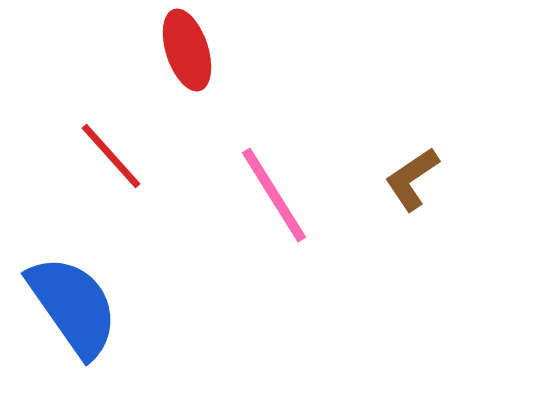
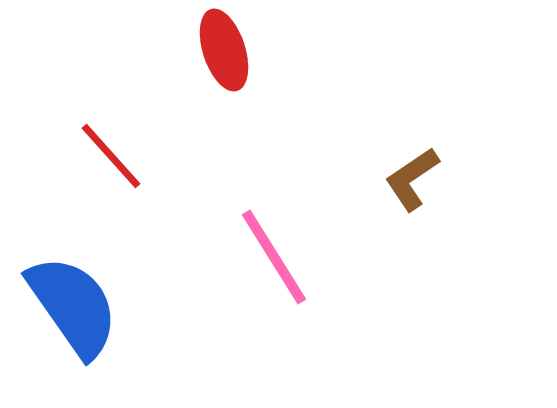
red ellipse: moved 37 px right
pink line: moved 62 px down
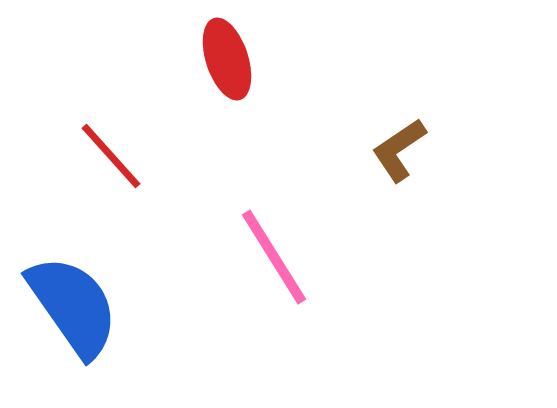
red ellipse: moved 3 px right, 9 px down
brown L-shape: moved 13 px left, 29 px up
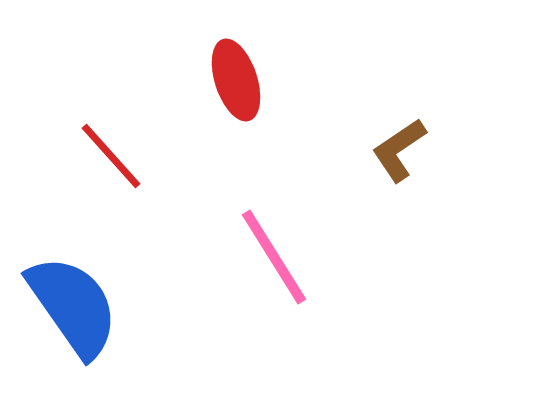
red ellipse: moved 9 px right, 21 px down
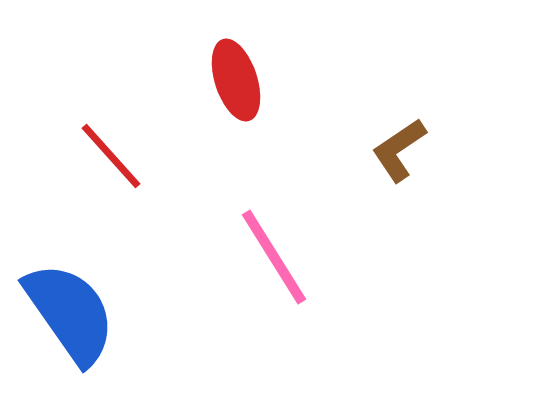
blue semicircle: moved 3 px left, 7 px down
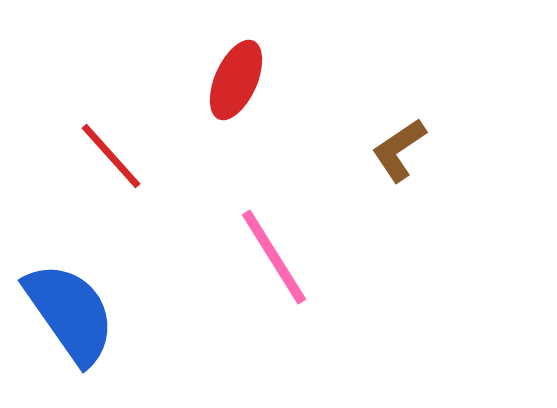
red ellipse: rotated 42 degrees clockwise
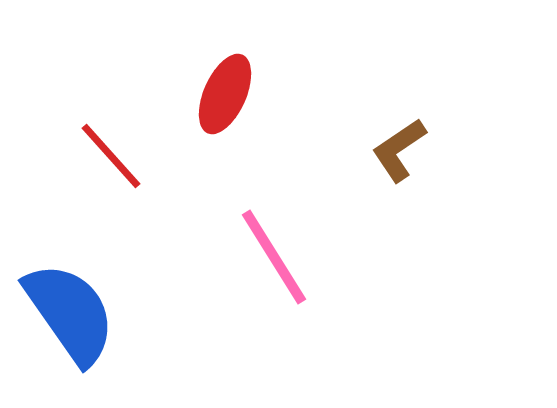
red ellipse: moved 11 px left, 14 px down
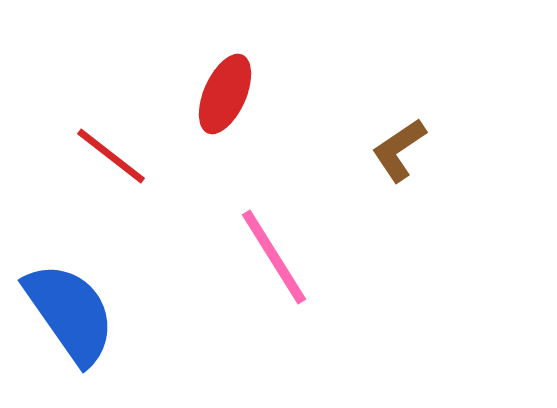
red line: rotated 10 degrees counterclockwise
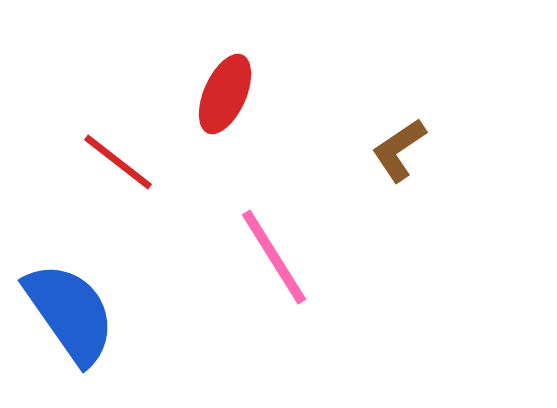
red line: moved 7 px right, 6 px down
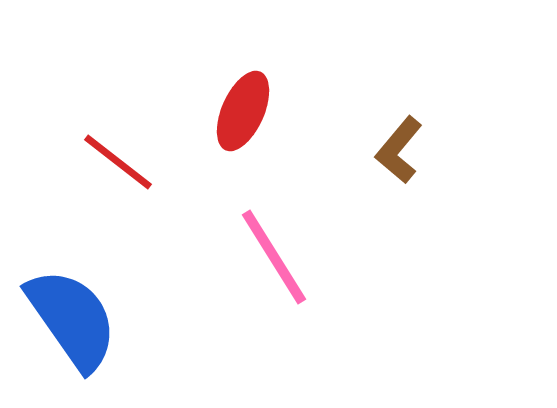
red ellipse: moved 18 px right, 17 px down
brown L-shape: rotated 16 degrees counterclockwise
blue semicircle: moved 2 px right, 6 px down
